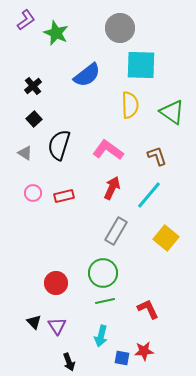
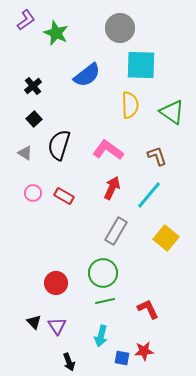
red rectangle: rotated 42 degrees clockwise
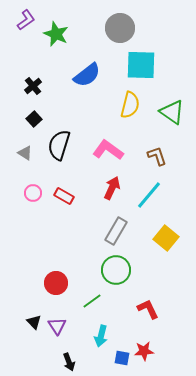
green star: moved 1 px down
yellow semicircle: rotated 16 degrees clockwise
green circle: moved 13 px right, 3 px up
green line: moved 13 px left; rotated 24 degrees counterclockwise
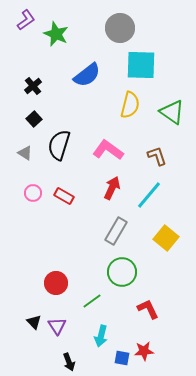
green circle: moved 6 px right, 2 px down
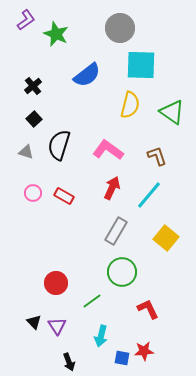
gray triangle: moved 1 px right, 1 px up; rotated 14 degrees counterclockwise
